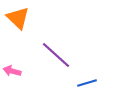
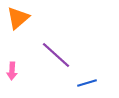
orange triangle: rotated 35 degrees clockwise
pink arrow: rotated 102 degrees counterclockwise
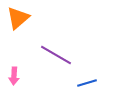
purple line: rotated 12 degrees counterclockwise
pink arrow: moved 2 px right, 5 px down
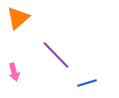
purple line: rotated 16 degrees clockwise
pink arrow: moved 4 px up; rotated 18 degrees counterclockwise
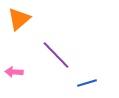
orange triangle: moved 1 px right, 1 px down
pink arrow: rotated 108 degrees clockwise
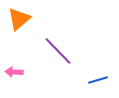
purple line: moved 2 px right, 4 px up
blue line: moved 11 px right, 3 px up
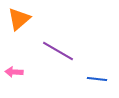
purple line: rotated 16 degrees counterclockwise
blue line: moved 1 px left, 1 px up; rotated 24 degrees clockwise
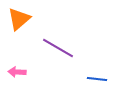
purple line: moved 3 px up
pink arrow: moved 3 px right
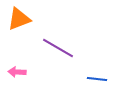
orange triangle: rotated 20 degrees clockwise
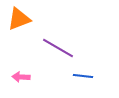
pink arrow: moved 4 px right, 5 px down
blue line: moved 14 px left, 3 px up
